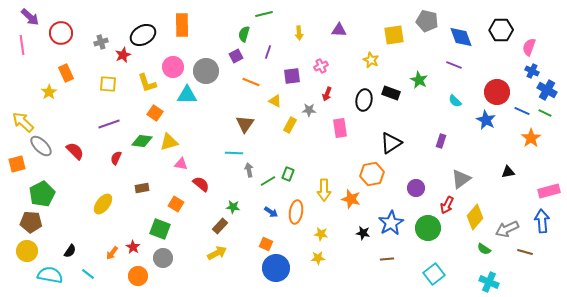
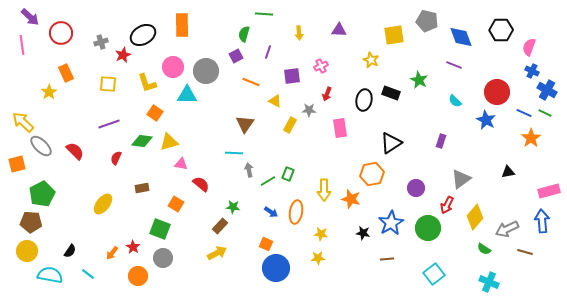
green line at (264, 14): rotated 18 degrees clockwise
blue line at (522, 111): moved 2 px right, 2 px down
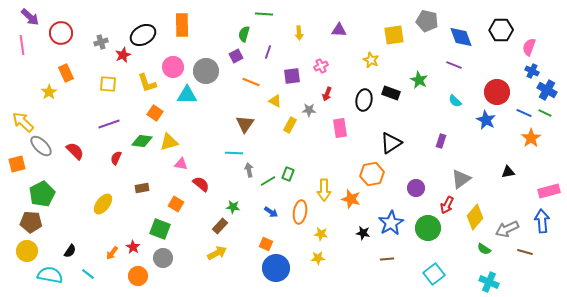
orange ellipse at (296, 212): moved 4 px right
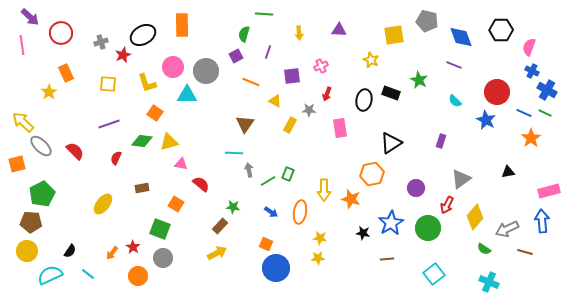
yellow star at (321, 234): moved 1 px left, 4 px down
cyan semicircle at (50, 275): rotated 35 degrees counterclockwise
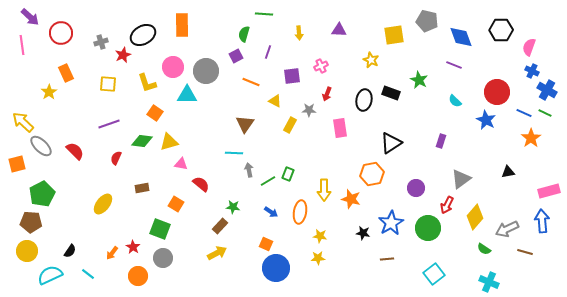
yellow star at (320, 238): moved 2 px up
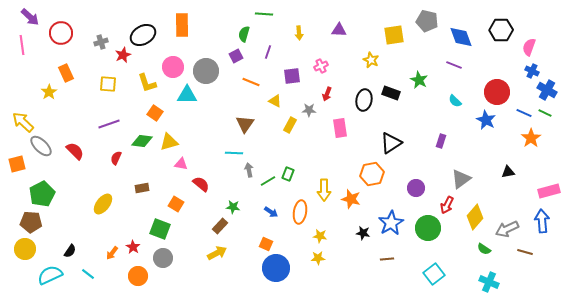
yellow circle at (27, 251): moved 2 px left, 2 px up
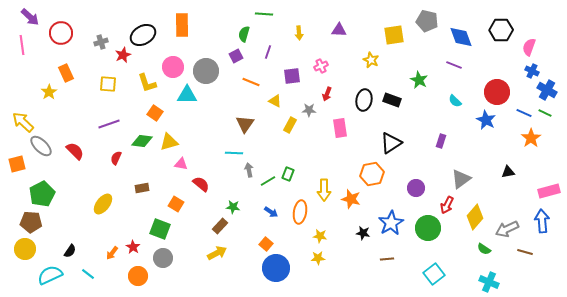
black rectangle at (391, 93): moved 1 px right, 7 px down
orange square at (266, 244): rotated 16 degrees clockwise
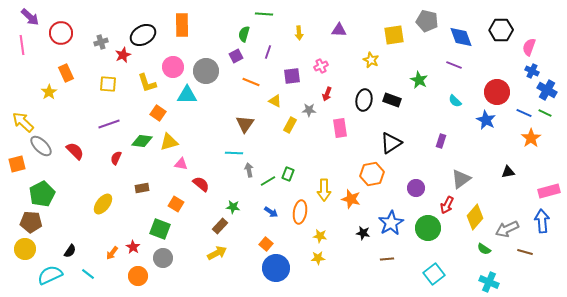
orange square at (155, 113): moved 3 px right
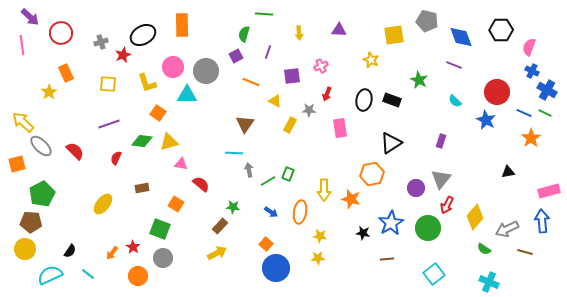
gray triangle at (461, 179): moved 20 px left; rotated 15 degrees counterclockwise
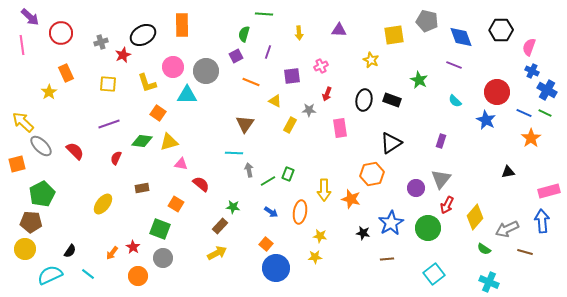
yellow star at (318, 258): moved 3 px left, 1 px up
